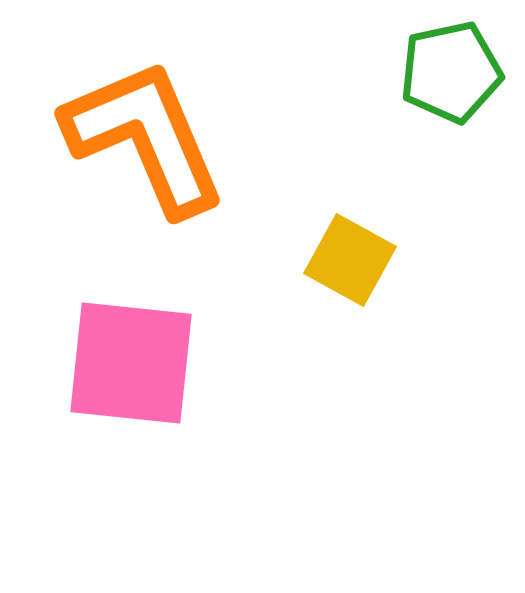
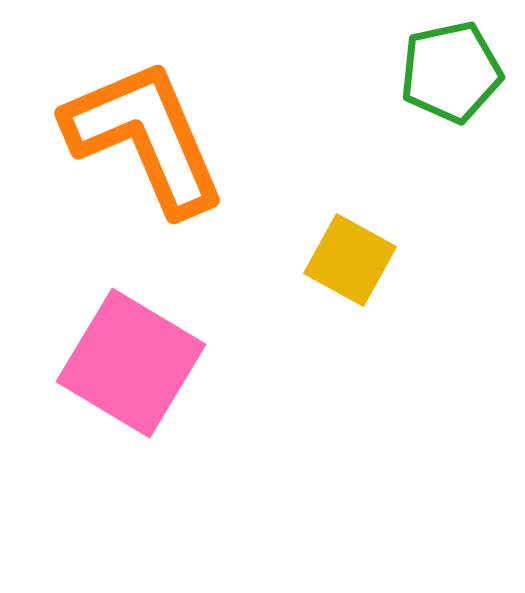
pink square: rotated 25 degrees clockwise
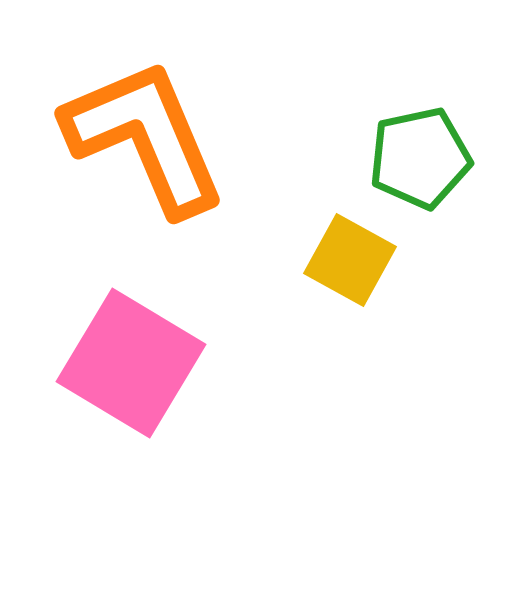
green pentagon: moved 31 px left, 86 px down
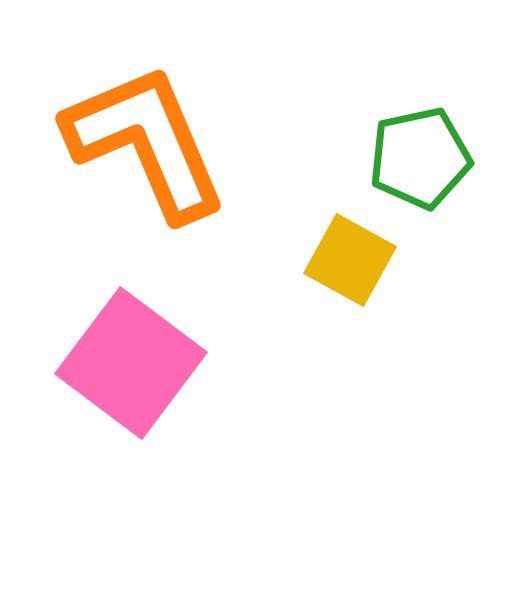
orange L-shape: moved 1 px right, 5 px down
pink square: rotated 6 degrees clockwise
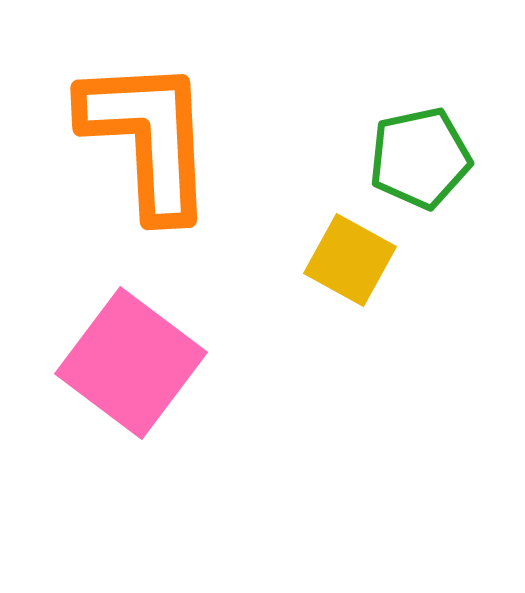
orange L-shape: moved 2 px right, 4 px up; rotated 20 degrees clockwise
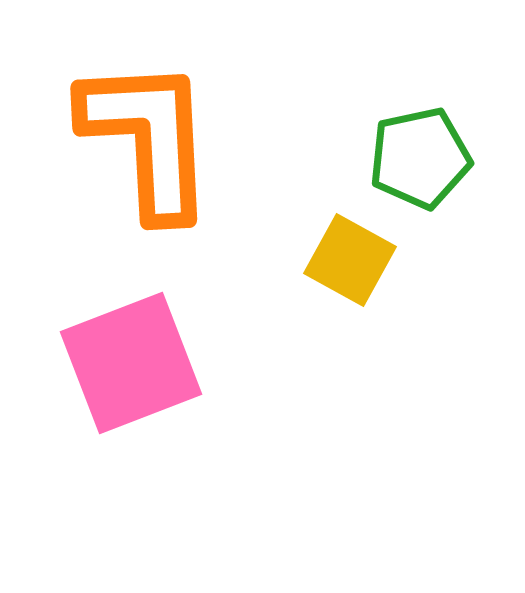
pink square: rotated 32 degrees clockwise
